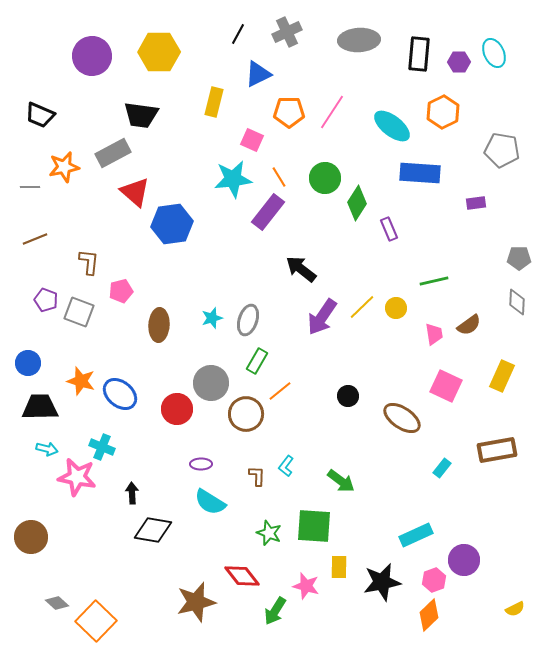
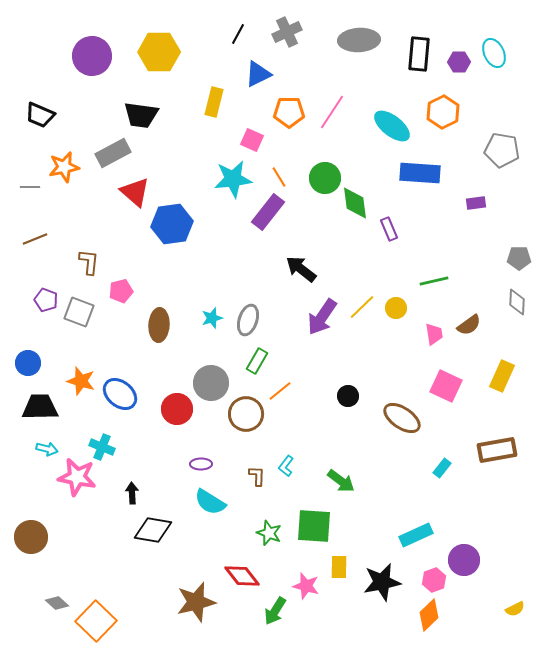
green diamond at (357, 203): moved 2 px left; rotated 40 degrees counterclockwise
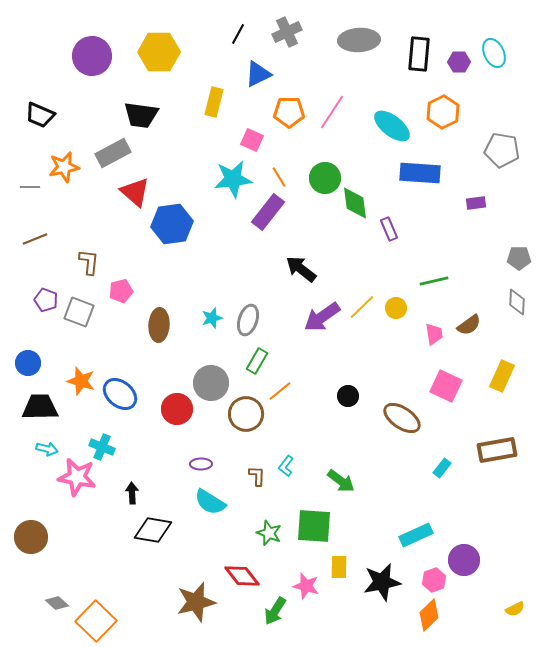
purple arrow at (322, 317): rotated 21 degrees clockwise
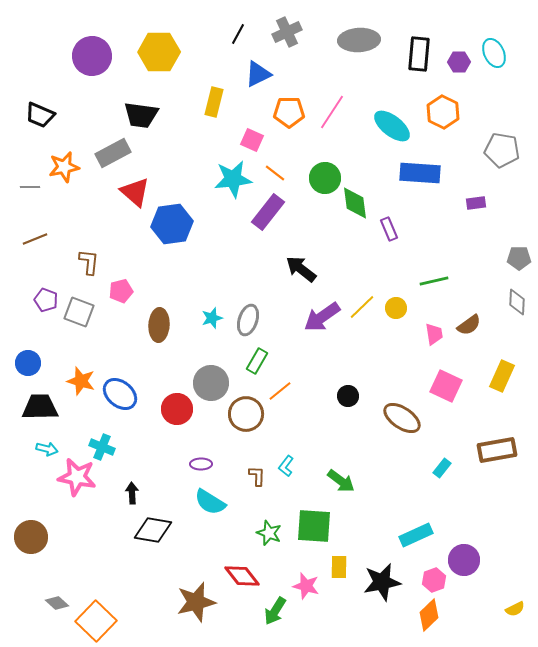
orange hexagon at (443, 112): rotated 8 degrees counterclockwise
orange line at (279, 177): moved 4 px left, 4 px up; rotated 20 degrees counterclockwise
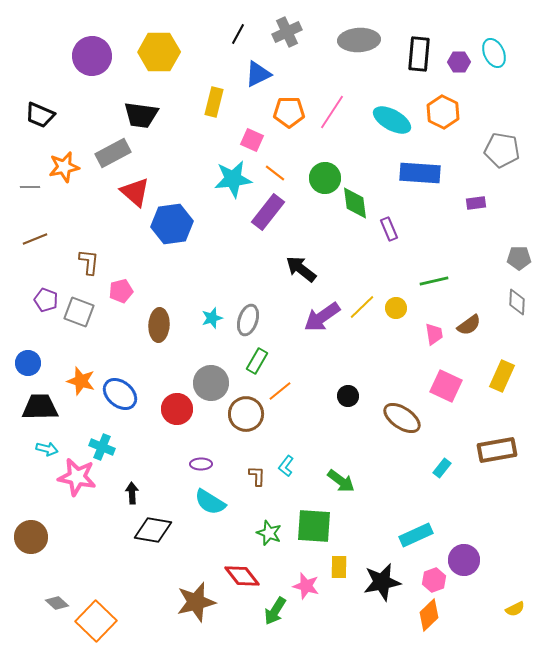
cyan ellipse at (392, 126): moved 6 px up; rotated 9 degrees counterclockwise
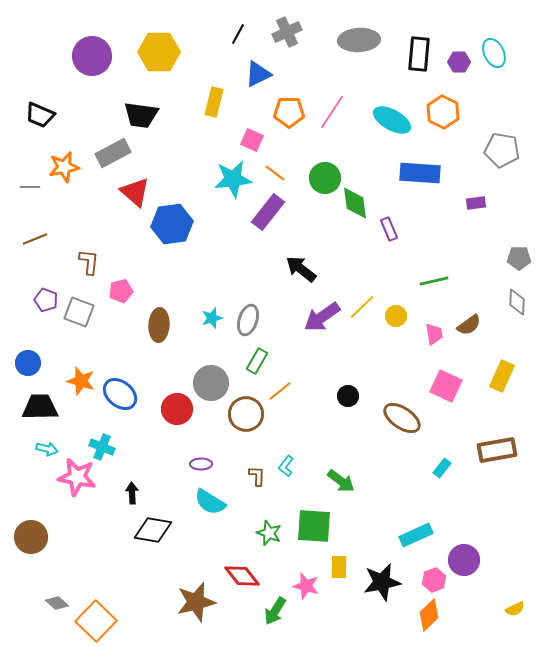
yellow circle at (396, 308): moved 8 px down
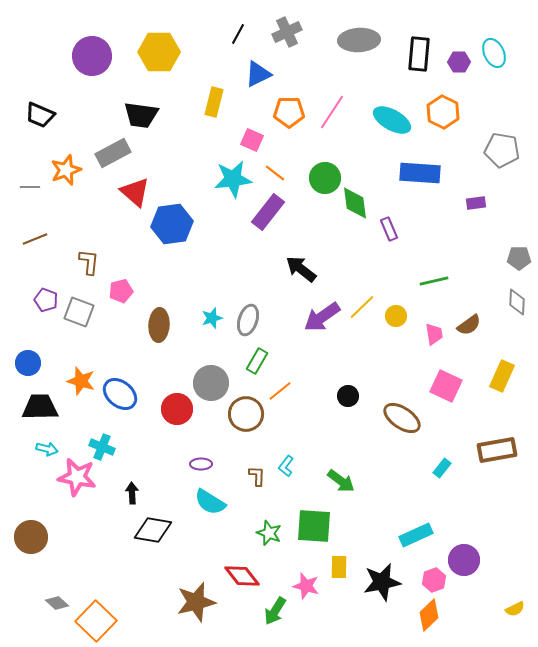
orange star at (64, 167): moved 2 px right, 3 px down; rotated 8 degrees counterclockwise
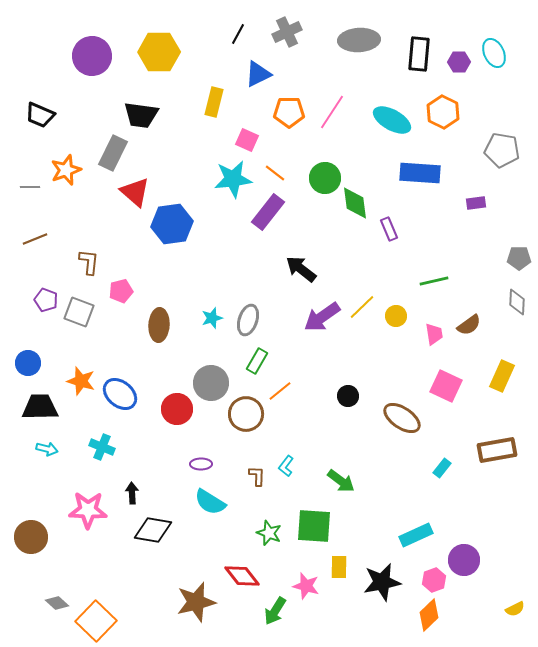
pink square at (252, 140): moved 5 px left
gray rectangle at (113, 153): rotated 36 degrees counterclockwise
pink star at (77, 477): moved 11 px right, 33 px down; rotated 9 degrees counterclockwise
